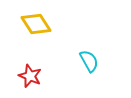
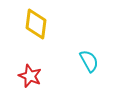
yellow diamond: rotated 40 degrees clockwise
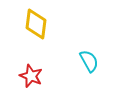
red star: moved 1 px right
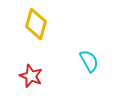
yellow diamond: rotated 8 degrees clockwise
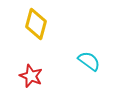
cyan semicircle: rotated 25 degrees counterclockwise
